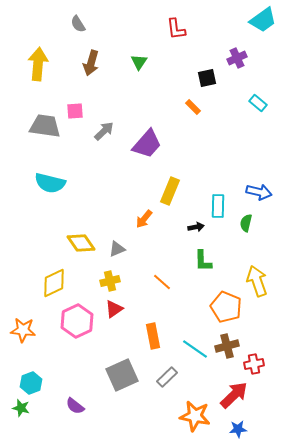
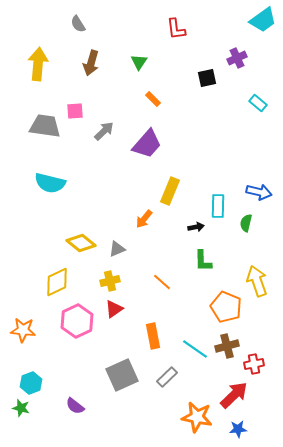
orange rectangle at (193, 107): moved 40 px left, 8 px up
yellow diamond at (81, 243): rotated 16 degrees counterclockwise
yellow diamond at (54, 283): moved 3 px right, 1 px up
orange star at (195, 416): moved 2 px right, 1 px down
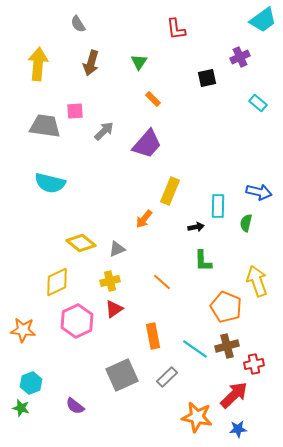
purple cross at (237, 58): moved 3 px right, 1 px up
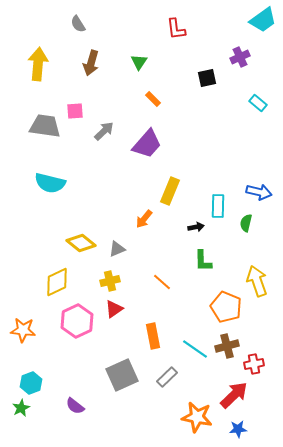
green star at (21, 408): rotated 30 degrees clockwise
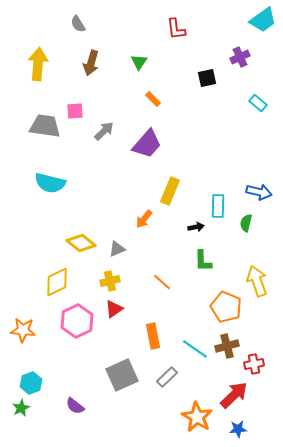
orange star at (197, 417): rotated 20 degrees clockwise
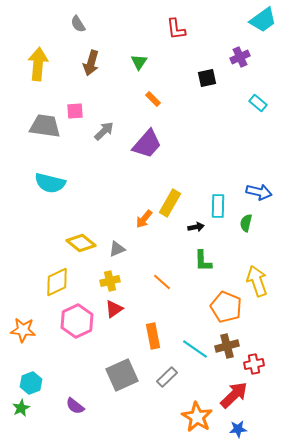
yellow rectangle at (170, 191): moved 12 px down; rotated 8 degrees clockwise
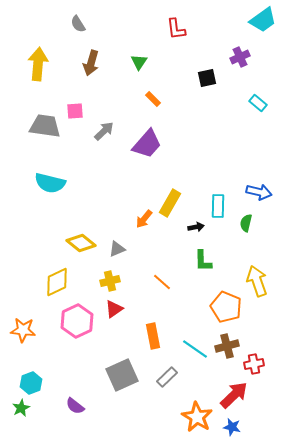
blue star at (238, 429): moved 6 px left, 2 px up; rotated 18 degrees clockwise
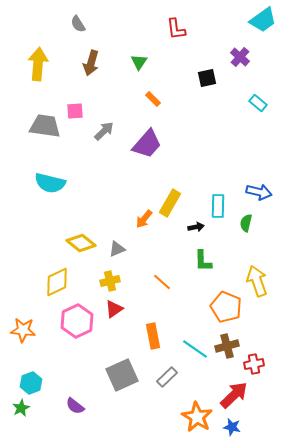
purple cross at (240, 57): rotated 24 degrees counterclockwise
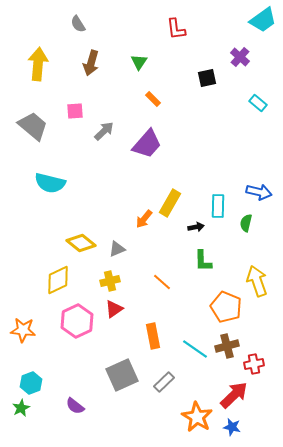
gray trapezoid at (45, 126): moved 12 px left; rotated 32 degrees clockwise
yellow diamond at (57, 282): moved 1 px right, 2 px up
gray rectangle at (167, 377): moved 3 px left, 5 px down
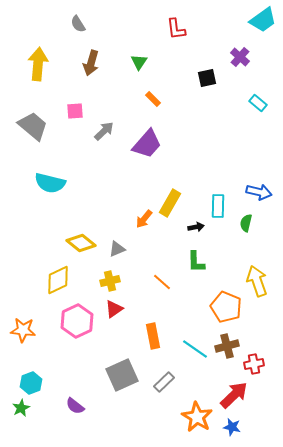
green L-shape at (203, 261): moved 7 px left, 1 px down
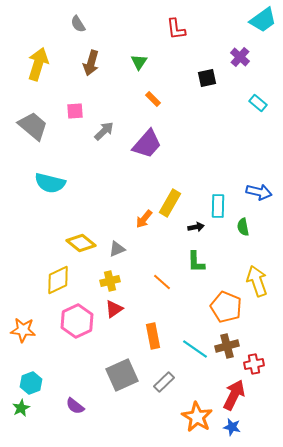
yellow arrow at (38, 64): rotated 12 degrees clockwise
green semicircle at (246, 223): moved 3 px left, 4 px down; rotated 24 degrees counterclockwise
red arrow at (234, 395): rotated 20 degrees counterclockwise
